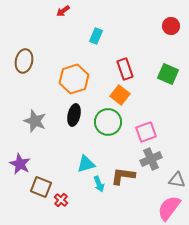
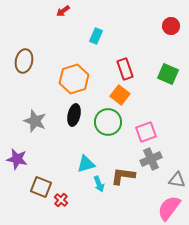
purple star: moved 3 px left, 5 px up; rotated 15 degrees counterclockwise
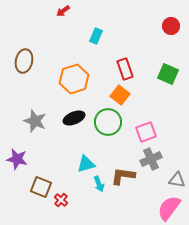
black ellipse: moved 3 px down; rotated 55 degrees clockwise
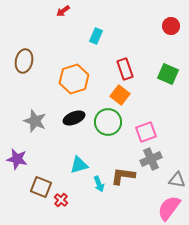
cyan triangle: moved 7 px left, 1 px down
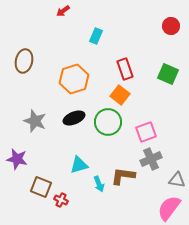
red cross: rotated 16 degrees counterclockwise
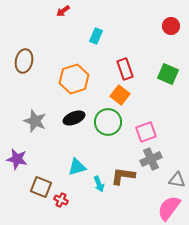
cyan triangle: moved 2 px left, 2 px down
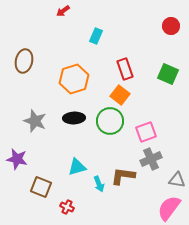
black ellipse: rotated 20 degrees clockwise
green circle: moved 2 px right, 1 px up
red cross: moved 6 px right, 7 px down
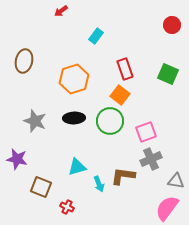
red arrow: moved 2 px left
red circle: moved 1 px right, 1 px up
cyan rectangle: rotated 14 degrees clockwise
gray triangle: moved 1 px left, 1 px down
pink semicircle: moved 2 px left
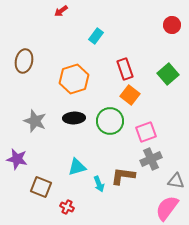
green square: rotated 25 degrees clockwise
orange square: moved 10 px right
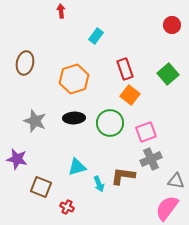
red arrow: rotated 120 degrees clockwise
brown ellipse: moved 1 px right, 2 px down
green circle: moved 2 px down
